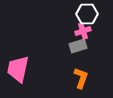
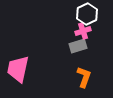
white hexagon: rotated 25 degrees counterclockwise
orange L-shape: moved 3 px right, 1 px up
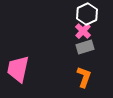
pink cross: rotated 28 degrees counterclockwise
gray rectangle: moved 7 px right, 1 px down
